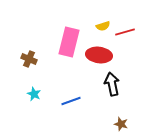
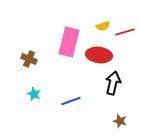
black arrow: moved 1 px right, 1 px up; rotated 25 degrees clockwise
brown star: moved 1 px left, 3 px up
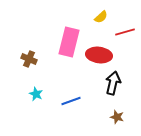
yellow semicircle: moved 2 px left, 9 px up; rotated 24 degrees counterclockwise
cyan star: moved 2 px right
brown star: moved 3 px left, 4 px up
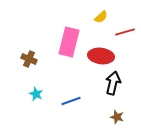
red ellipse: moved 2 px right, 1 px down
